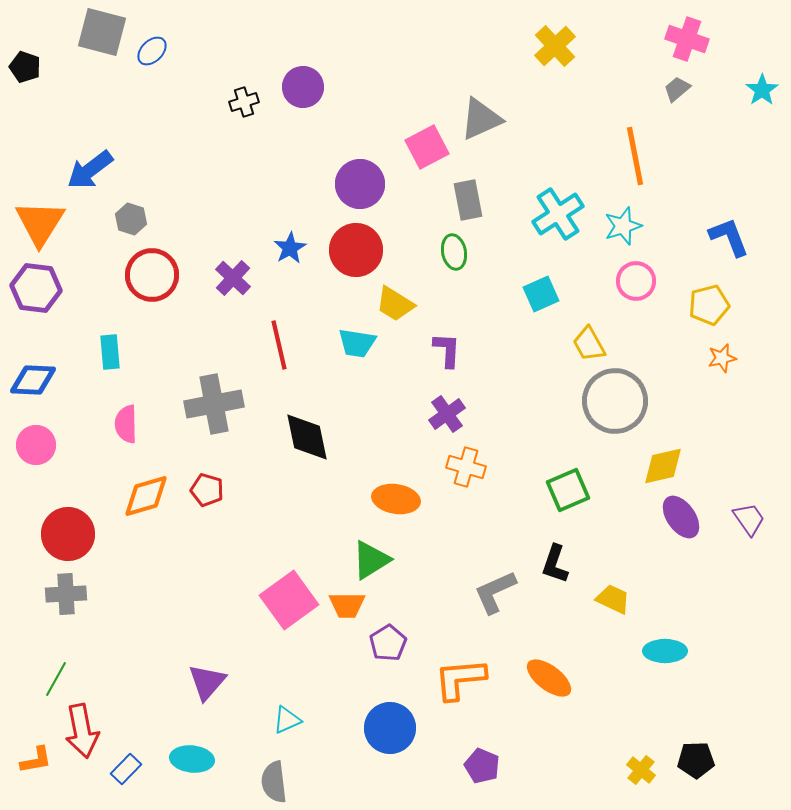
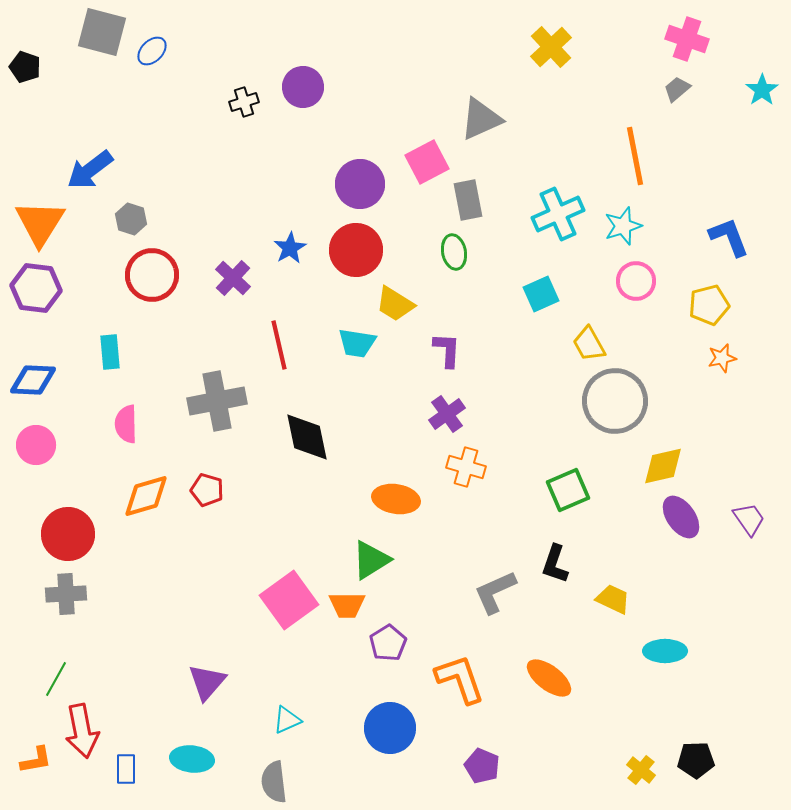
yellow cross at (555, 46): moved 4 px left, 1 px down
pink square at (427, 147): moved 15 px down
cyan cross at (558, 214): rotated 9 degrees clockwise
gray cross at (214, 404): moved 3 px right, 3 px up
orange L-shape at (460, 679): rotated 76 degrees clockwise
blue rectangle at (126, 769): rotated 44 degrees counterclockwise
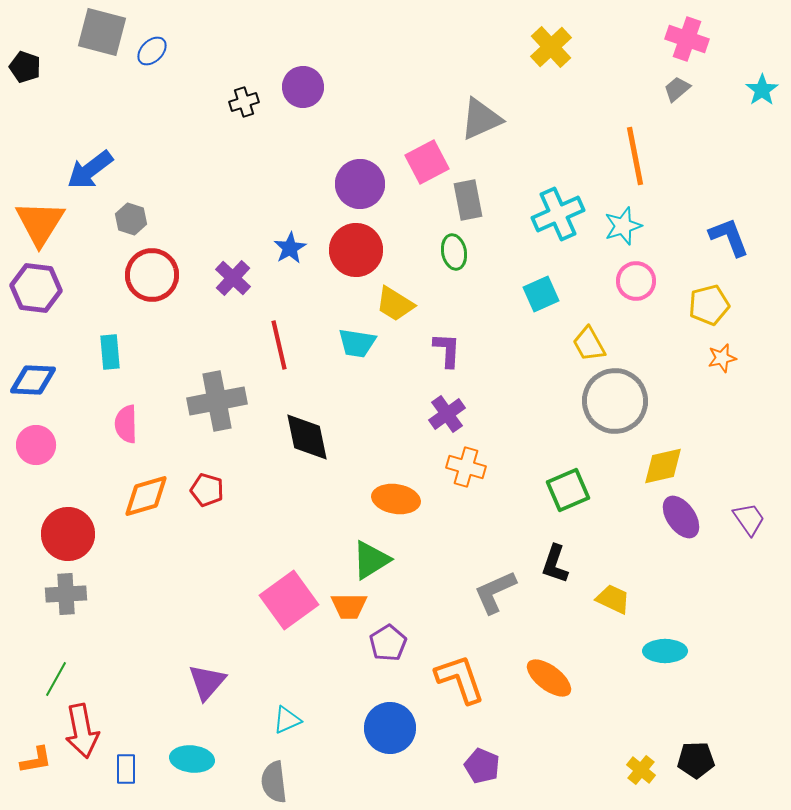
orange trapezoid at (347, 605): moved 2 px right, 1 px down
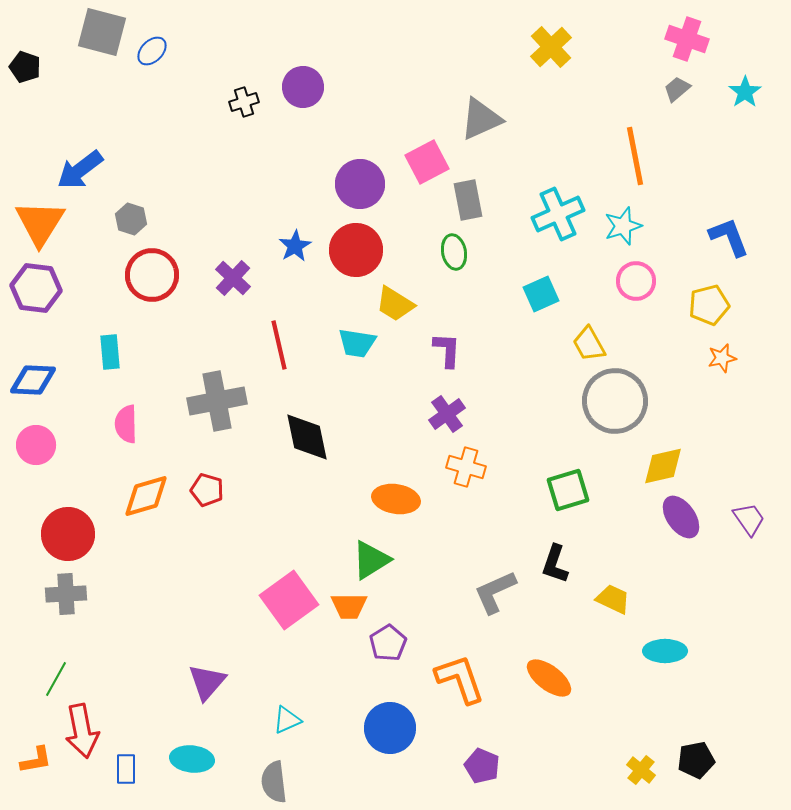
cyan star at (762, 90): moved 17 px left, 2 px down
blue arrow at (90, 170): moved 10 px left
blue star at (290, 248): moved 5 px right, 2 px up
green square at (568, 490): rotated 6 degrees clockwise
black pentagon at (696, 760): rotated 9 degrees counterclockwise
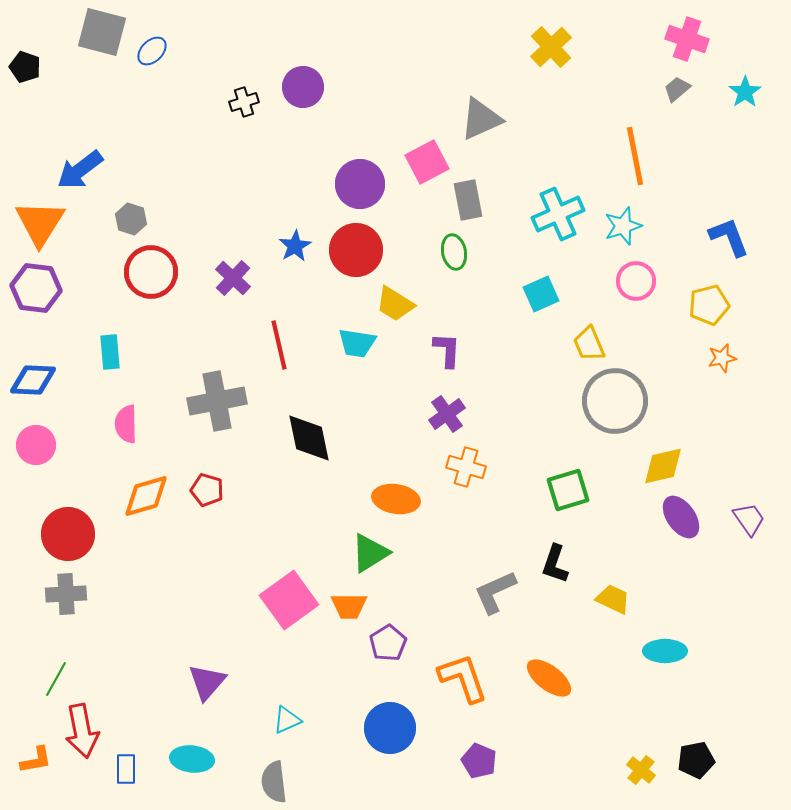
red circle at (152, 275): moved 1 px left, 3 px up
yellow trapezoid at (589, 344): rotated 6 degrees clockwise
black diamond at (307, 437): moved 2 px right, 1 px down
green triangle at (371, 560): moved 1 px left, 7 px up
orange L-shape at (460, 679): moved 3 px right, 1 px up
purple pentagon at (482, 766): moved 3 px left, 5 px up
